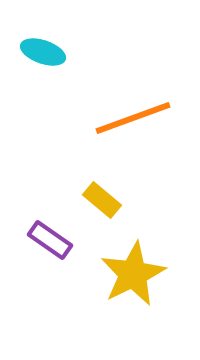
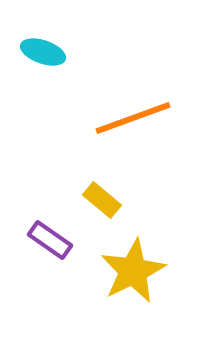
yellow star: moved 3 px up
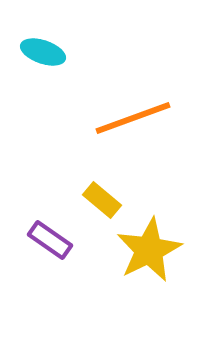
yellow star: moved 16 px right, 21 px up
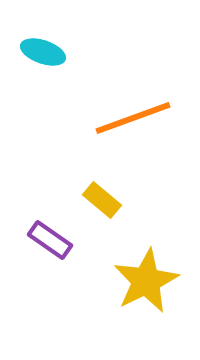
yellow star: moved 3 px left, 31 px down
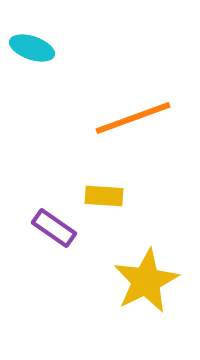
cyan ellipse: moved 11 px left, 4 px up
yellow rectangle: moved 2 px right, 4 px up; rotated 36 degrees counterclockwise
purple rectangle: moved 4 px right, 12 px up
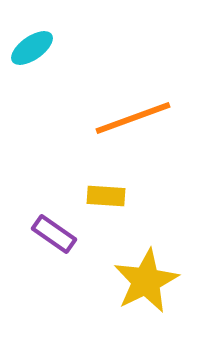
cyan ellipse: rotated 54 degrees counterclockwise
yellow rectangle: moved 2 px right
purple rectangle: moved 6 px down
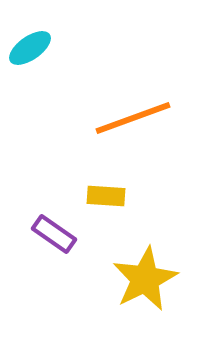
cyan ellipse: moved 2 px left
yellow star: moved 1 px left, 2 px up
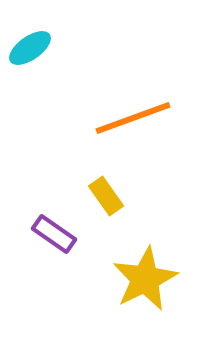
yellow rectangle: rotated 51 degrees clockwise
